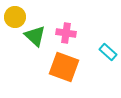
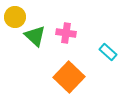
orange square: moved 5 px right, 10 px down; rotated 24 degrees clockwise
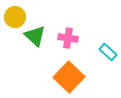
pink cross: moved 2 px right, 5 px down
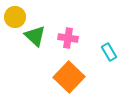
cyan rectangle: moved 1 px right; rotated 18 degrees clockwise
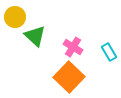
pink cross: moved 5 px right, 9 px down; rotated 24 degrees clockwise
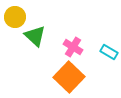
cyan rectangle: rotated 30 degrees counterclockwise
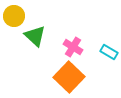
yellow circle: moved 1 px left, 1 px up
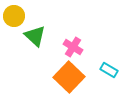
cyan rectangle: moved 18 px down
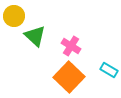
pink cross: moved 2 px left, 1 px up
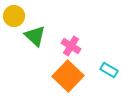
orange square: moved 1 px left, 1 px up
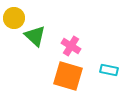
yellow circle: moved 2 px down
cyan rectangle: rotated 18 degrees counterclockwise
orange square: rotated 28 degrees counterclockwise
